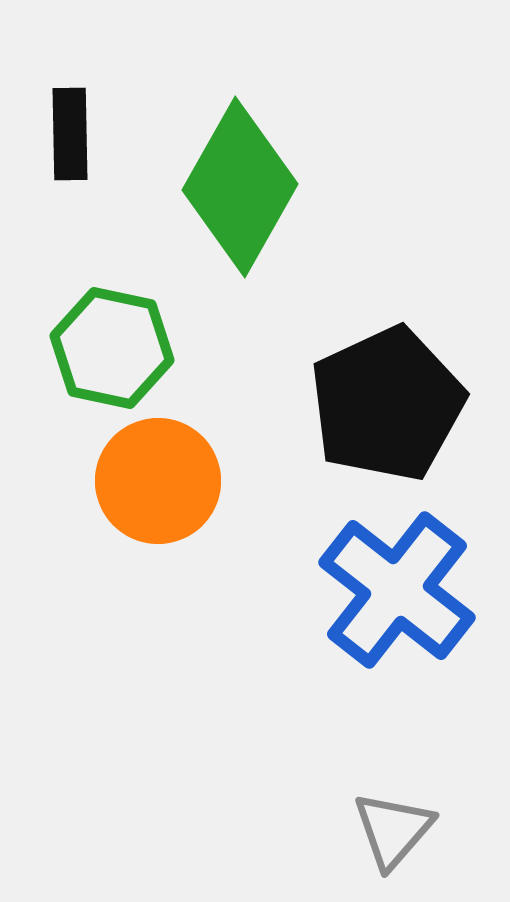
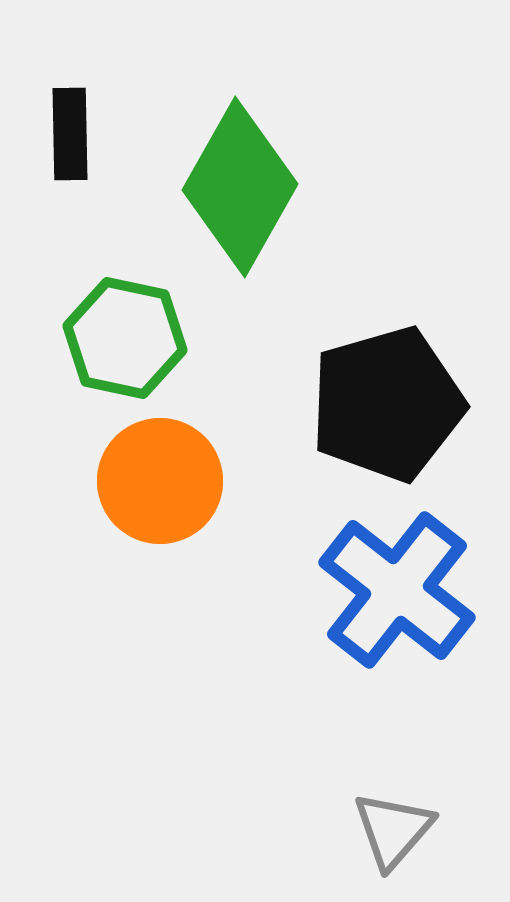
green hexagon: moved 13 px right, 10 px up
black pentagon: rotated 9 degrees clockwise
orange circle: moved 2 px right
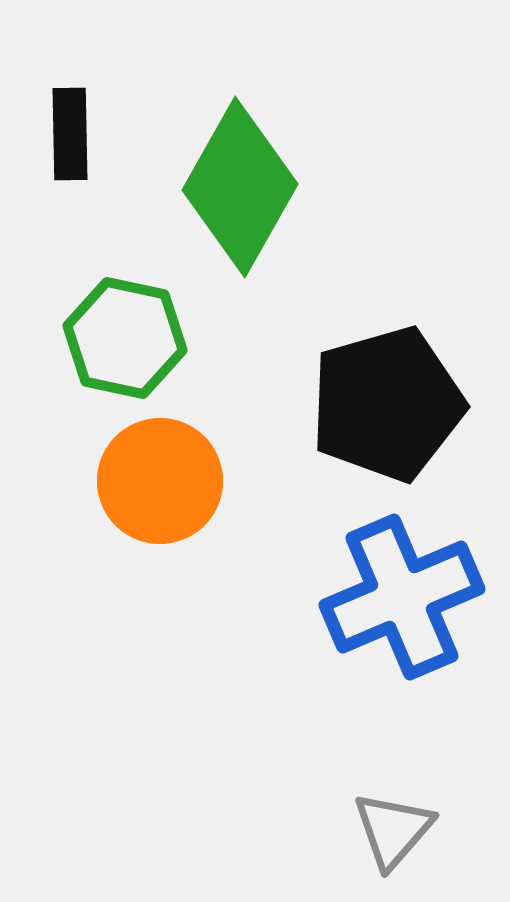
blue cross: moved 5 px right, 7 px down; rotated 29 degrees clockwise
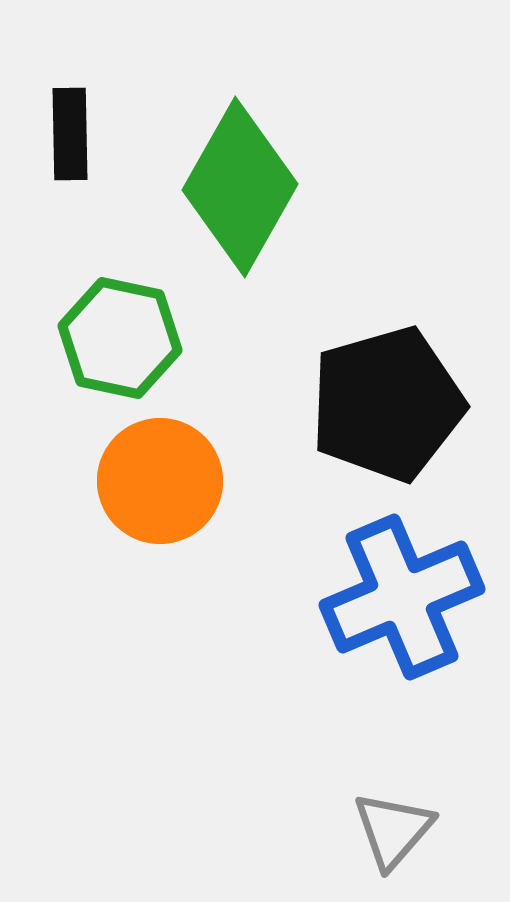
green hexagon: moved 5 px left
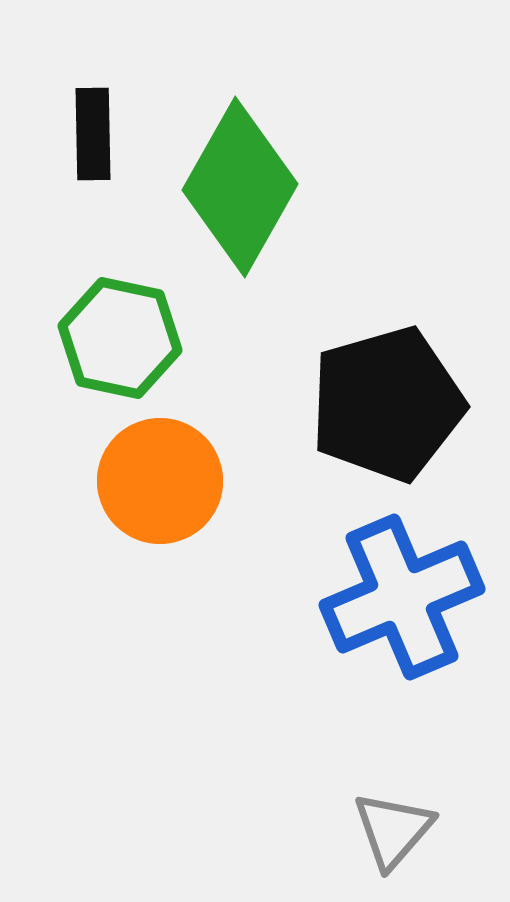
black rectangle: moved 23 px right
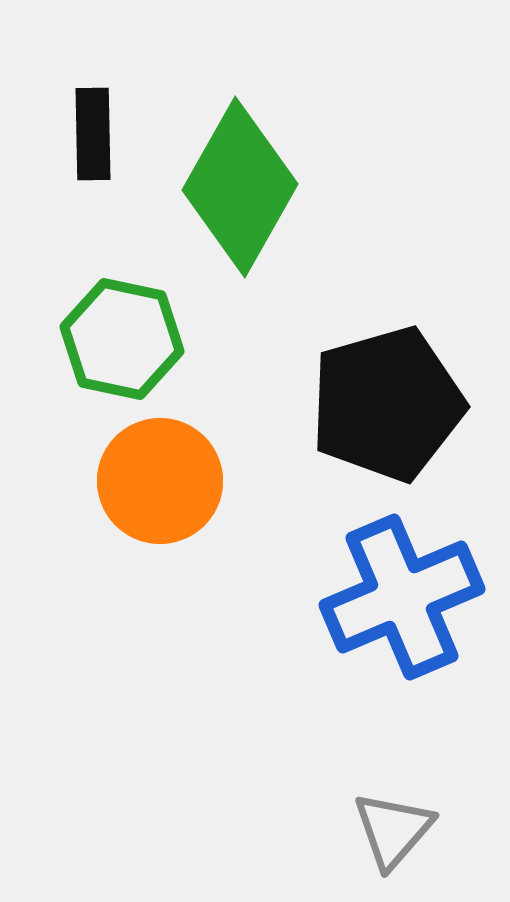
green hexagon: moved 2 px right, 1 px down
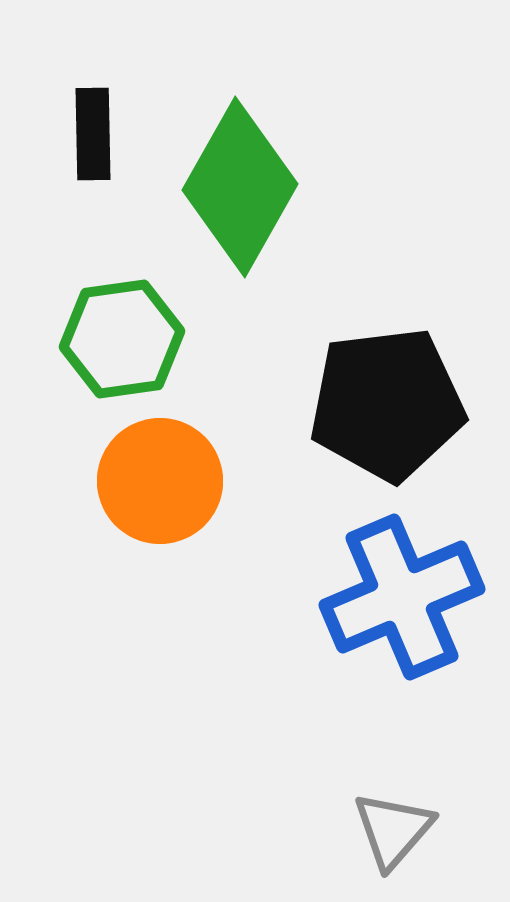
green hexagon: rotated 20 degrees counterclockwise
black pentagon: rotated 9 degrees clockwise
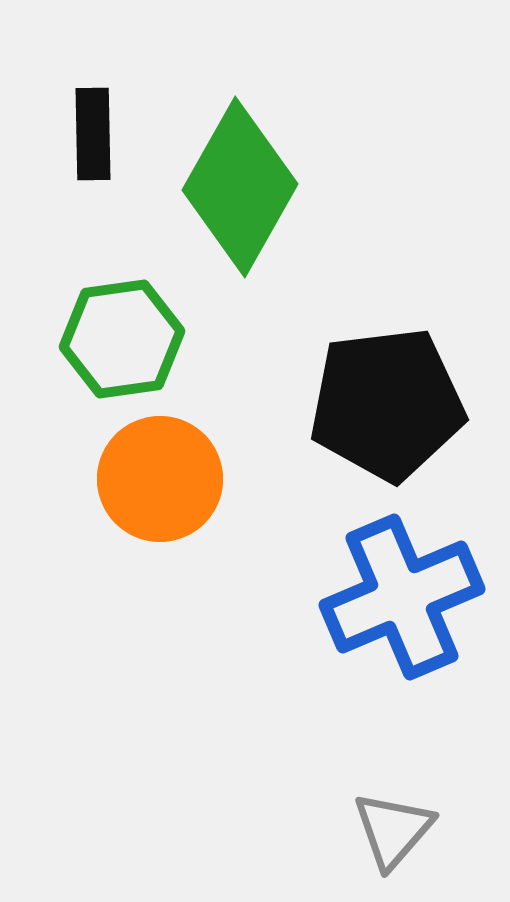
orange circle: moved 2 px up
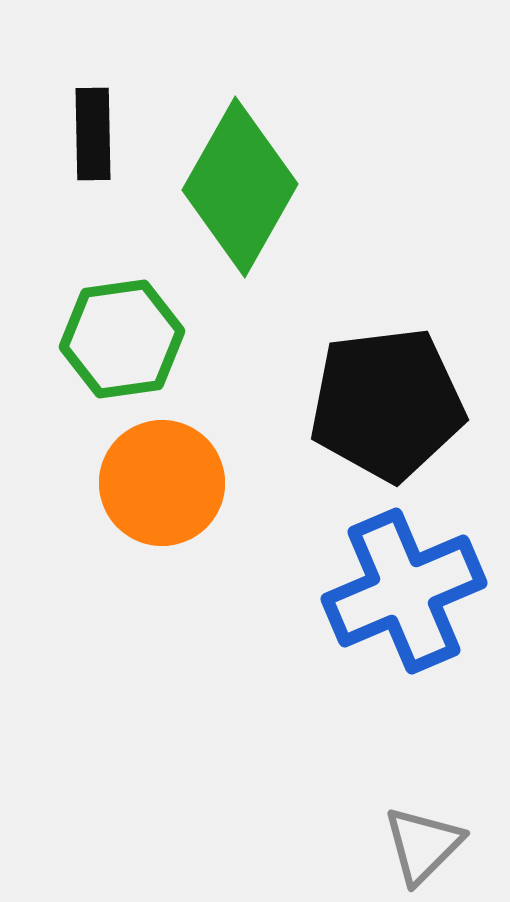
orange circle: moved 2 px right, 4 px down
blue cross: moved 2 px right, 6 px up
gray triangle: moved 30 px right, 15 px down; rotated 4 degrees clockwise
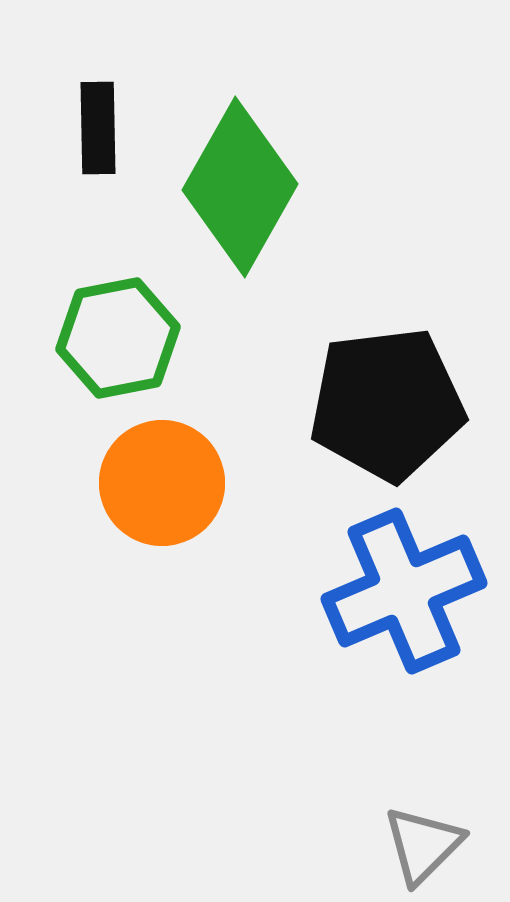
black rectangle: moved 5 px right, 6 px up
green hexagon: moved 4 px left, 1 px up; rotated 3 degrees counterclockwise
